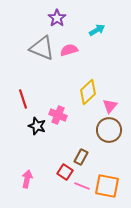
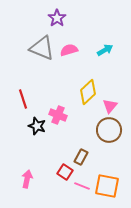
cyan arrow: moved 8 px right, 20 px down
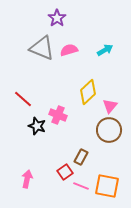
red line: rotated 30 degrees counterclockwise
red square: rotated 21 degrees clockwise
pink line: moved 1 px left
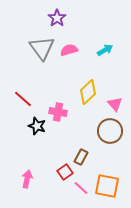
gray triangle: rotated 32 degrees clockwise
pink triangle: moved 5 px right, 2 px up; rotated 21 degrees counterclockwise
pink cross: moved 3 px up; rotated 12 degrees counterclockwise
brown circle: moved 1 px right, 1 px down
pink line: moved 2 px down; rotated 21 degrees clockwise
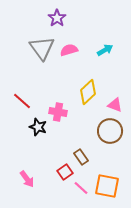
red line: moved 1 px left, 2 px down
pink triangle: moved 1 px down; rotated 28 degrees counterclockwise
black star: moved 1 px right, 1 px down
brown rectangle: rotated 63 degrees counterclockwise
pink arrow: rotated 132 degrees clockwise
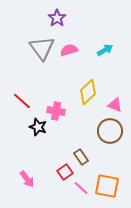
pink cross: moved 2 px left, 1 px up
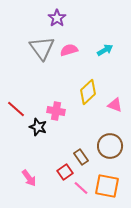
red line: moved 6 px left, 8 px down
brown circle: moved 15 px down
pink arrow: moved 2 px right, 1 px up
